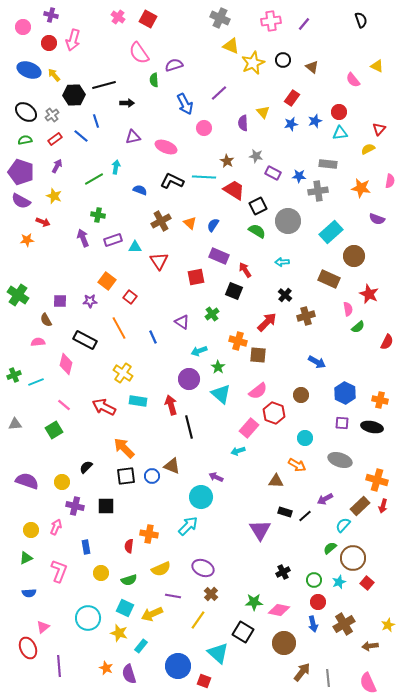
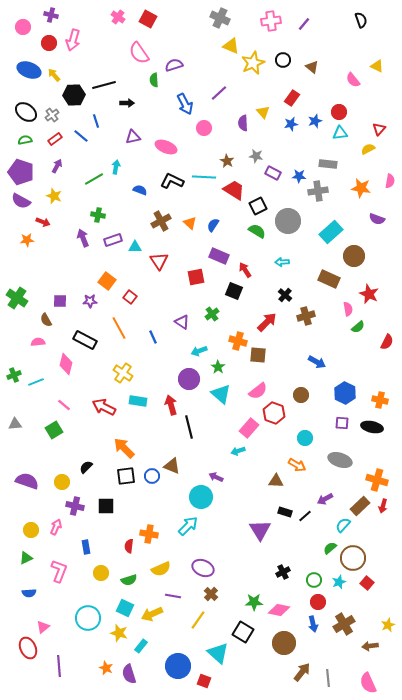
green cross at (18, 295): moved 1 px left, 3 px down
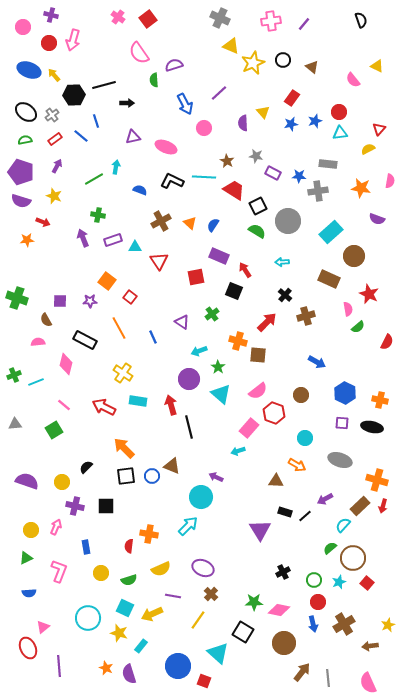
red square at (148, 19): rotated 24 degrees clockwise
purple semicircle at (21, 201): rotated 12 degrees counterclockwise
green cross at (17, 298): rotated 15 degrees counterclockwise
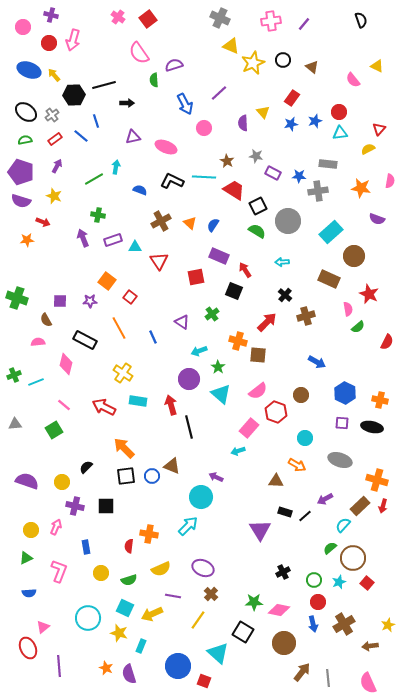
red hexagon at (274, 413): moved 2 px right, 1 px up
cyan rectangle at (141, 646): rotated 16 degrees counterclockwise
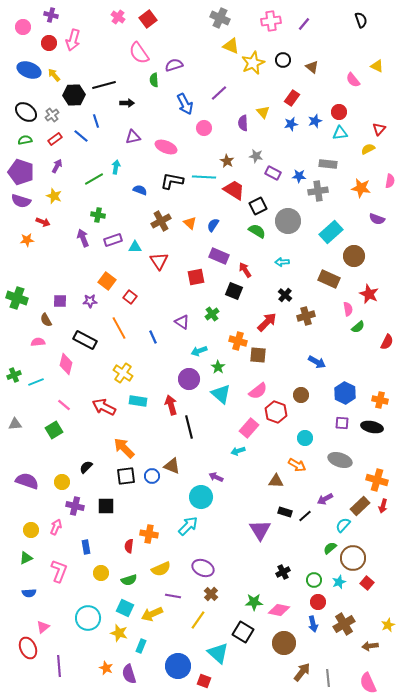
black L-shape at (172, 181): rotated 15 degrees counterclockwise
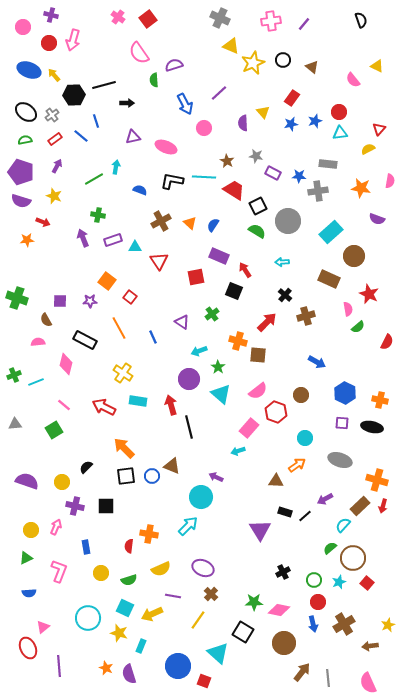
orange arrow at (297, 465): rotated 66 degrees counterclockwise
